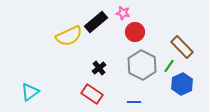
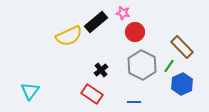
black cross: moved 2 px right, 2 px down
cyan triangle: moved 1 px up; rotated 18 degrees counterclockwise
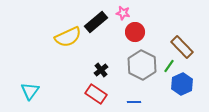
yellow semicircle: moved 1 px left, 1 px down
red rectangle: moved 4 px right
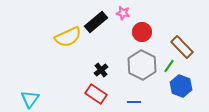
red circle: moved 7 px right
blue hexagon: moved 1 px left, 2 px down; rotated 15 degrees counterclockwise
cyan triangle: moved 8 px down
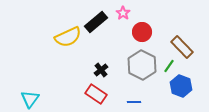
pink star: rotated 24 degrees clockwise
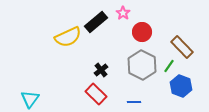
red rectangle: rotated 10 degrees clockwise
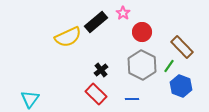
blue line: moved 2 px left, 3 px up
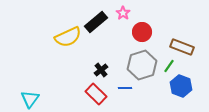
brown rectangle: rotated 25 degrees counterclockwise
gray hexagon: rotated 16 degrees clockwise
blue line: moved 7 px left, 11 px up
